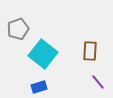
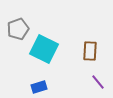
cyan square: moved 1 px right, 5 px up; rotated 12 degrees counterclockwise
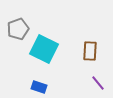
purple line: moved 1 px down
blue rectangle: rotated 35 degrees clockwise
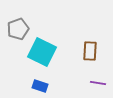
cyan square: moved 2 px left, 3 px down
purple line: rotated 42 degrees counterclockwise
blue rectangle: moved 1 px right, 1 px up
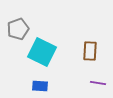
blue rectangle: rotated 14 degrees counterclockwise
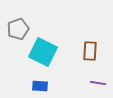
cyan square: moved 1 px right
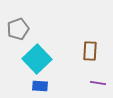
cyan square: moved 6 px left, 7 px down; rotated 20 degrees clockwise
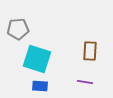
gray pentagon: rotated 15 degrees clockwise
cyan square: rotated 28 degrees counterclockwise
purple line: moved 13 px left, 1 px up
